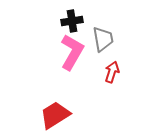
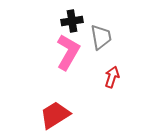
gray trapezoid: moved 2 px left, 2 px up
pink L-shape: moved 4 px left
red arrow: moved 5 px down
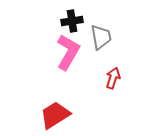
red arrow: moved 1 px right, 1 px down
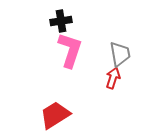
black cross: moved 11 px left
gray trapezoid: moved 19 px right, 17 px down
pink L-shape: moved 2 px right, 2 px up; rotated 12 degrees counterclockwise
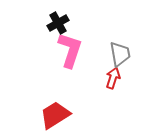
black cross: moved 3 px left, 2 px down; rotated 20 degrees counterclockwise
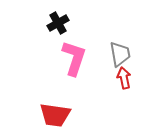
pink L-shape: moved 4 px right, 8 px down
red arrow: moved 11 px right; rotated 30 degrees counterclockwise
red trapezoid: rotated 140 degrees counterclockwise
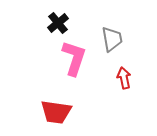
black cross: rotated 10 degrees counterclockwise
gray trapezoid: moved 8 px left, 15 px up
red trapezoid: moved 1 px right, 3 px up
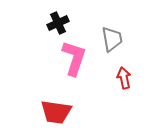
black cross: rotated 15 degrees clockwise
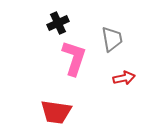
red arrow: rotated 90 degrees clockwise
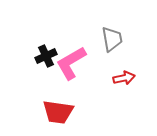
black cross: moved 12 px left, 33 px down
pink L-shape: moved 3 px left, 5 px down; rotated 138 degrees counterclockwise
red trapezoid: moved 2 px right
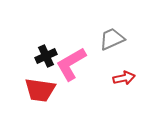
gray trapezoid: rotated 104 degrees counterclockwise
pink L-shape: moved 1 px down
red trapezoid: moved 18 px left, 22 px up
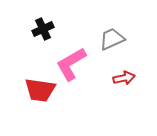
black cross: moved 3 px left, 27 px up
